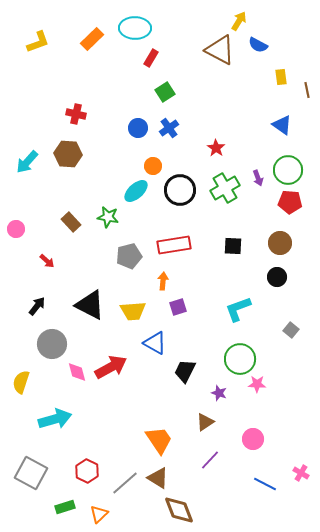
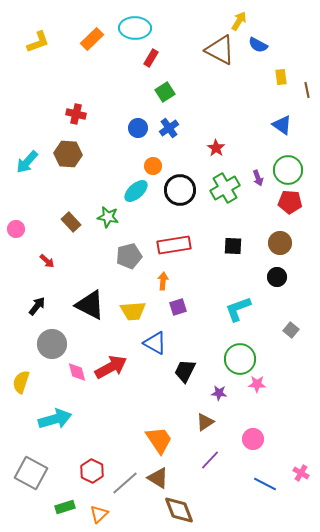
purple star at (219, 393): rotated 14 degrees counterclockwise
red hexagon at (87, 471): moved 5 px right
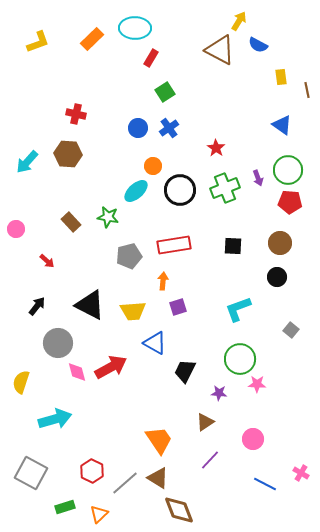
green cross at (225, 188): rotated 8 degrees clockwise
gray circle at (52, 344): moved 6 px right, 1 px up
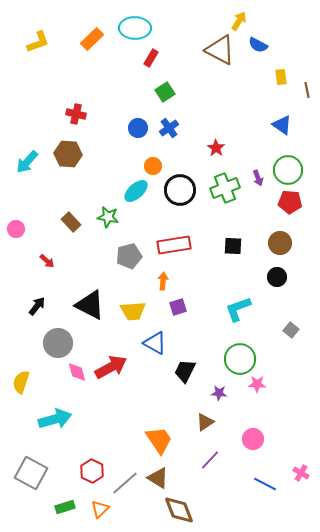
orange triangle at (99, 514): moved 1 px right, 5 px up
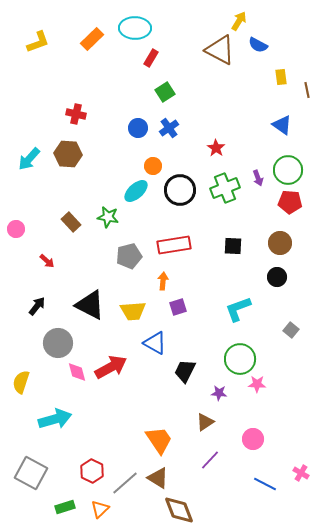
cyan arrow at (27, 162): moved 2 px right, 3 px up
